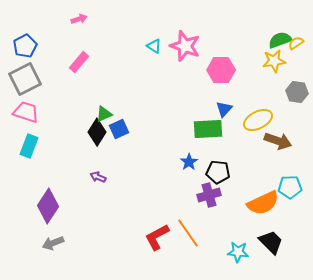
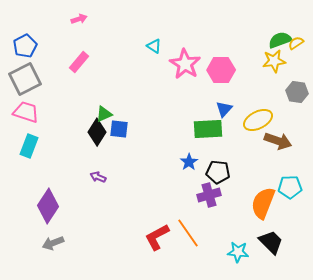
pink star: moved 18 px down; rotated 12 degrees clockwise
blue square: rotated 30 degrees clockwise
orange semicircle: rotated 136 degrees clockwise
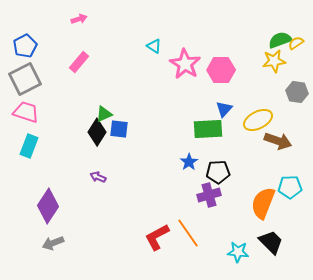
black pentagon: rotated 10 degrees counterclockwise
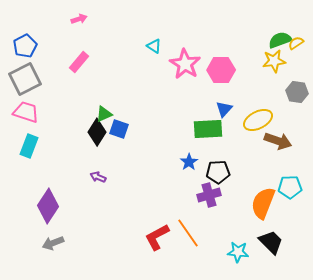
blue square: rotated 12 degrees clockwise
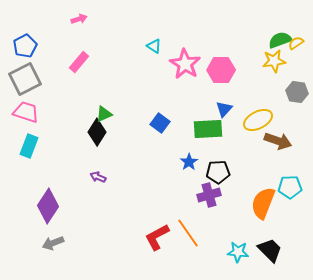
blue square: moved 41 px right, 6 px up; rotated 18 degrees clockwise
black trapezoid: moved 1 px left, 8 px down
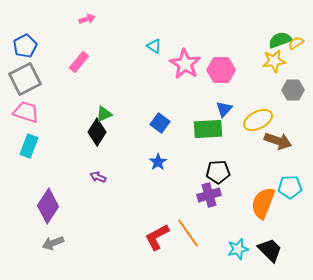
pink arrow: moved 8 px right
gray hexagon: moved 4 px left, 2 px up; rotated 10 degrees counterclockwise
blue star: moved 31 px left
cyan star: moved 3 px up; rotated 20 degrees counterclockwise
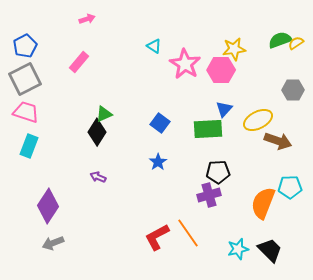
yellow star: moved 40 px left, 12 px up
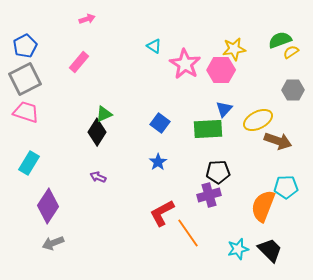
yellow semicircle: moved 5 px left, 9 px down
cyan rectangle: moved 17 px down; rotated 10 degrees clockwise
cyan pentagon: moved 4 px left
orange semicircle: moved 3 px down
red L-shape: moved 5 px right, 24 px up
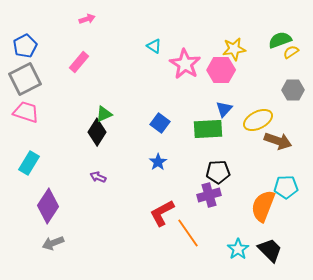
cyan star: rotated 20 degrees counterclockwise
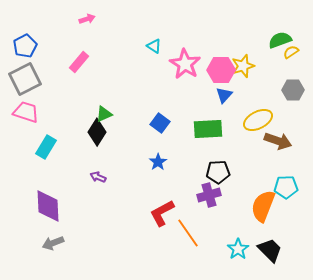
yellow star: moved 9 px right, 17 px down; rotated 10 degrees counterclockwise
blue triangle: moved 14 px up
cyan rectangle: moved 17 px right, 16 px up
purple diamond: rotated 36 degrees counterclockwise
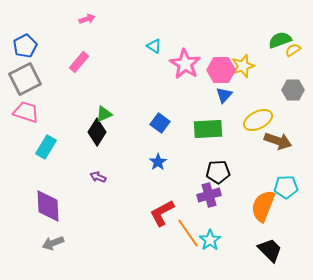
yellow semicircle: moved 2 px right, 2 px up
cyan star: moved 28 px left, 9 px up
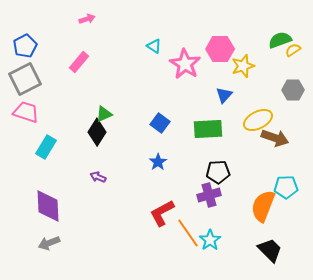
pink hexagon: moved 1 px left, 21 px up
brown arrow: moved 3 px left, 3 px up
gray arrow: moved 4 px left
